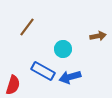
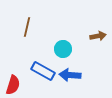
brown line: rotated 24 degrees counterclockwise
blue arrow: moved 2 px up; rotated 20 degrees clockwise
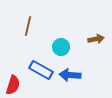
brown line: moved 1 px right, 1 px up
brown arrow: moved 2 px left, 3 px down
cyan circle: moved 2 px left, 2 px up
blue rectangle: moved 2 px left, 1 px up
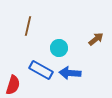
brown arrow: rotated 28 degrees counterclockwise
cyan circle: moved 2 px left, 1 px down
blue arrow: moved 2 px up
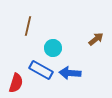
cyan circle: moved 6 px left
red semicircle: moved 3 px right, 2 px up
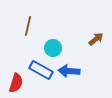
blue arrow: moved 1 px left, 2 px up
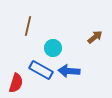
brown arrow: moved 1 px left, 2 px up
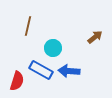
red semicircle: moved 1 px right, 2 px up
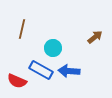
brown line: moved 6 px left, 3 px down
red semicircle: rotated 96 degrees clockwise
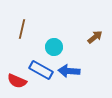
cyan circle: moved 1 px right, 1 px up
